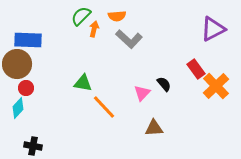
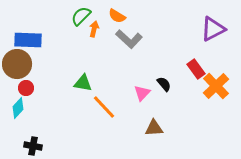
orange semicircle: rotated 36 degrees clockwise
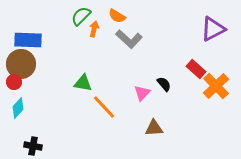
brown circle: moved 4 px right
red rectangle: rotated 12 degrees counterclockwise
red circle: moved 12 px left, 6 px up
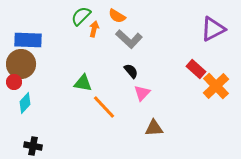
black semicircle: moved 33 px left, 13 px up
cyan diamond: moved 7 px right, 5 px up
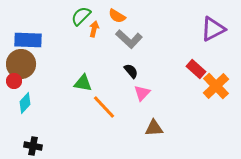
red circle: moved 1 px up
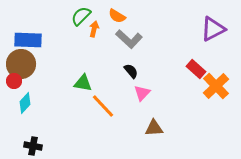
orange line: moved 1 px left, 1 px up
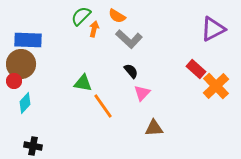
orange line: rotated 8 degrees clockwise
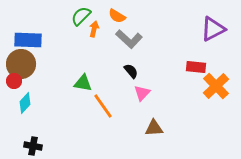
red rectangle: moved 2 px up; rotated 36 degrees counterclockwise
